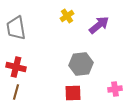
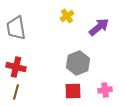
purple arrow: moved 2 px down
gray hexagon: moved 3 px left, 1 px up; rotated 15 degrees counterclockwise
pink cross: moved 10 px left, 1 px down
red square: moved 2 px up
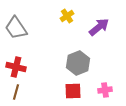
gray trapezoid: rotated 25 degrees counterclockwise
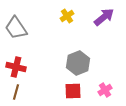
purple arrow: moved 5 px right, 10 px up
pink cross: rotated 24 degrees counterclockwise
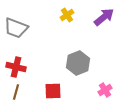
yellow cross: moved 1 px up
gray trapezoid: rotated 35 degrees counterclockwise
red square: moved 20 px left
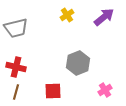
gray trapezoid: rotated 35 degrees counterclockwise
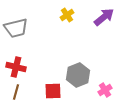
gray hexagon: moved 12 px down
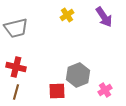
purple arrow: rotated 95 degrees clockwise
red square: moved 4 px right
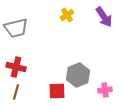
pink cross: rotated 24 degrees clockwise
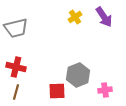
yellow cross: moved 8 px right, 2 px down
